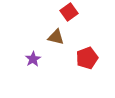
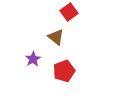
brown triangle: rotated 24 degrees clockwise
red pentagon: moved 23 px left, 13 px down
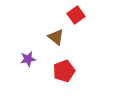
red square: moved 7 px right, 3 px down
purple star: moved 5 px left; rotated 21 degrees clockwise
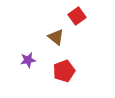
red square: moved 1 px right, 1 px down
purple star: moved 1 px down
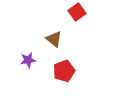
red square: moved 4 px up
brown triangle: moved 2 px left, 2 px down
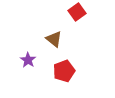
purple star: rotated 28 degrees counterclockwise
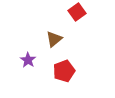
brown triangle: rotated 42 degrees clockwise
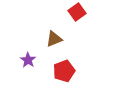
brown triangle: rotated 18 degrees clockwise
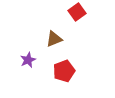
purple star: rotated 14 degrees clockwise
